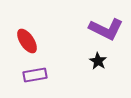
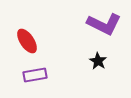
purple L-shape: moved 2 px left, 5 px up
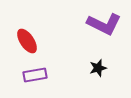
black star: moved 7 px down; rotated 24 degrees clockwise
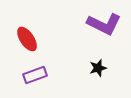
red ellipse: moved 2 px up
purple rectangle: rotated 10 degrees counterclockwise
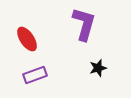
purple L-shape: moved 20 px left; rotated 100 degrees counterclockwise
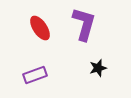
red ellipse: moved 13 px right, 11 px up
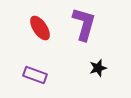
purple rectangle: rotated 40 degrees clockwise
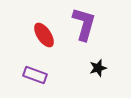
red ellipse: moved 4 px right, 7 px down
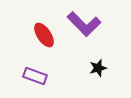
purple L-shape: rotated 120 degrees clockwise
purple rectangle: moved 1 px down
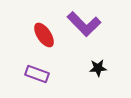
black star: rotated 12 degrees clockwise
purple rectangle: moved 2 px right, 2 px up
